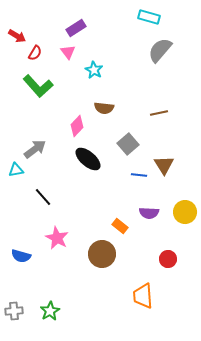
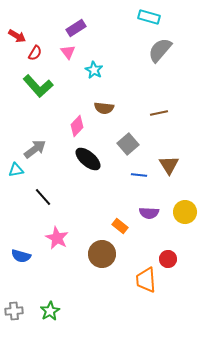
brown triangle: moved 5 px right
orange trapezoid: moved 3 px right, 16 px up
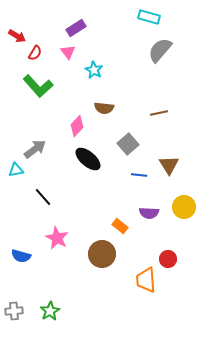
yellow circle: moved 1 px left, 5 px up
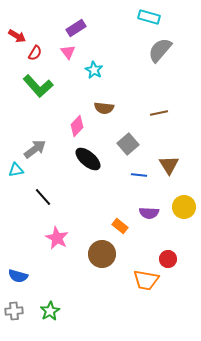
blue semicircle: moved 3 px left, 20 px down
orange trapezoid: rotated 76 degrees counterclockwise
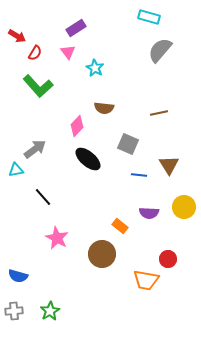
cyan star: moved 1 px right, 2 px up
gray square: rotated 25 degrees counterclockwise
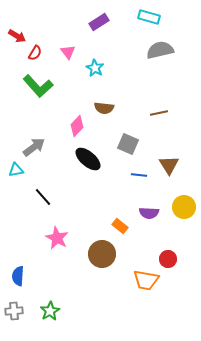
purple rectangle: moved 23 px right, 6 px up
gray semicircle: rotated 36 degrees clockwise
gray arrow: moved 1 px left, 2 px up
blue semicircle: rotated 78 degrees clockwise
